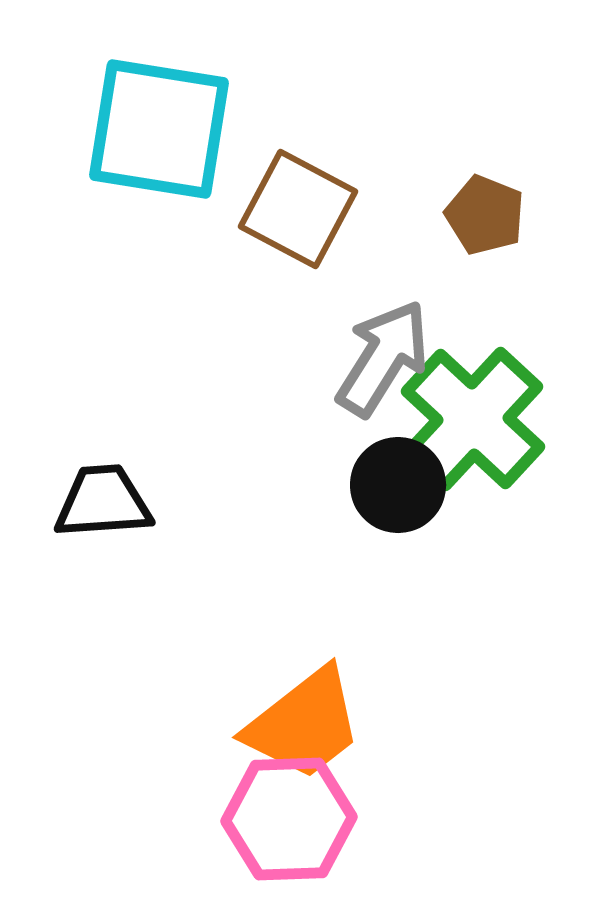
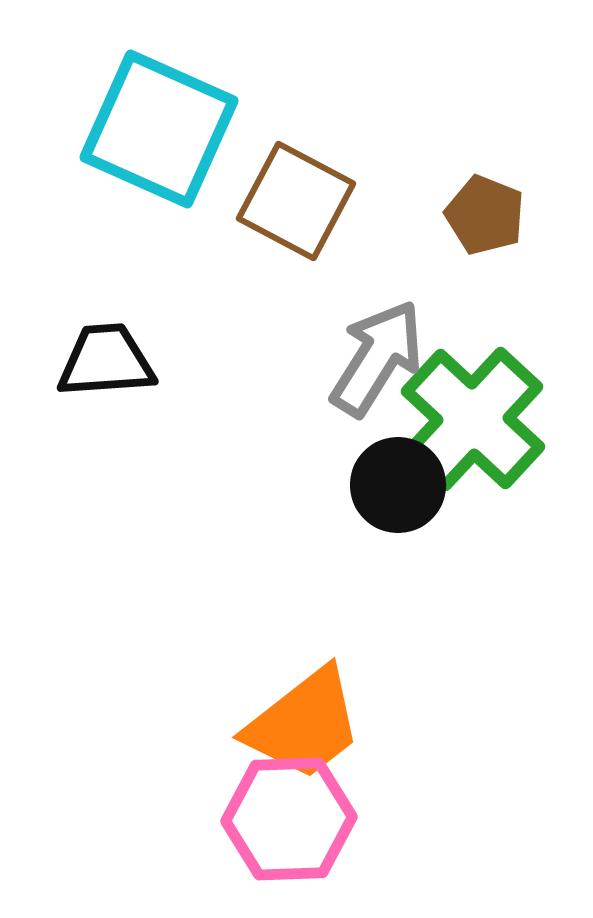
cyan square: rotated 15 degrees clockwise
brown square: moved 2 px left, 8 px up
gray arrow: moved 6 px left
black trapezoid: moved 3 px right, 141 px up
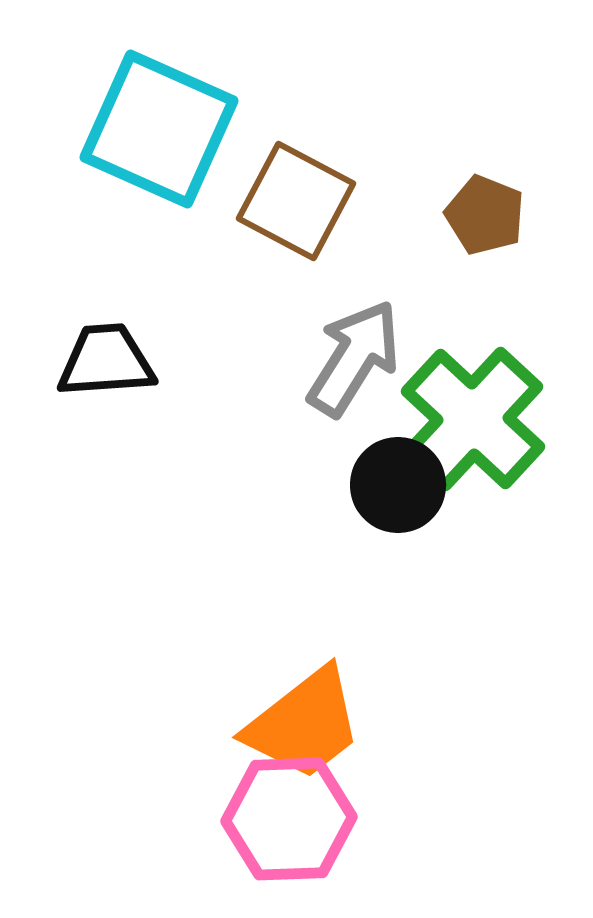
gray arrow: moved 23 px left
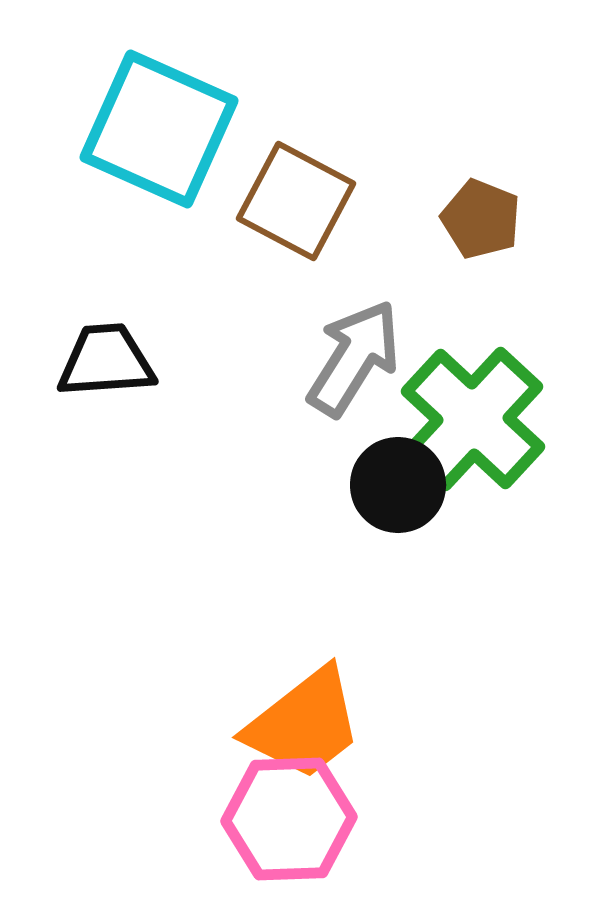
brown pentagon: moved 4 px left, 4 px down
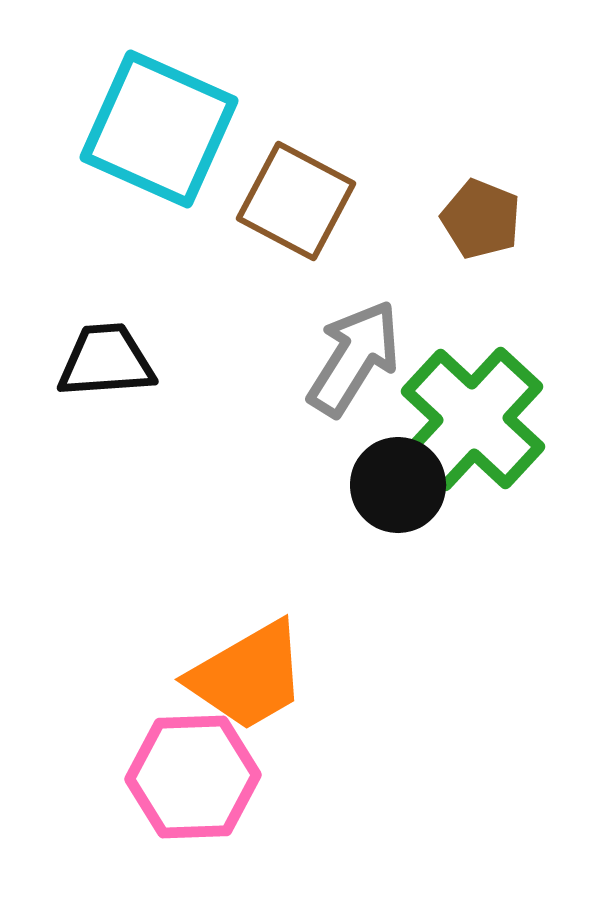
orange trapezoid: moved 56 px left, 48 px up; rotated 8 degrees clockwise
pink hexagon: moved 96 px left, 42 px up
